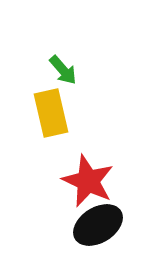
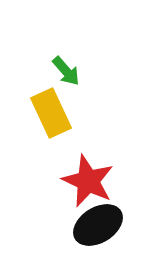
green arrow: moved 3 px right, 1 px down
yellow rectangle: rotated 12 degrees counterclockwise
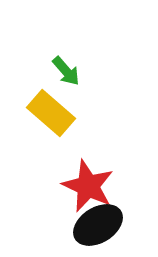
yellow rectangle: rotated 24 degrees counterclockwise
red star: moved 5 px down
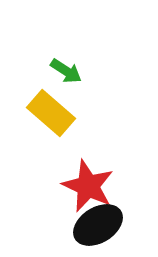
green arrow: rotated 16 degrees counterclockwise
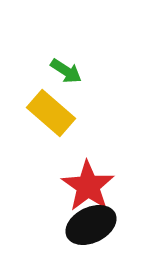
red star: rotated 10 degrees clockwise
black ellipse: moved 7 px left; rotated 6 degrees clockwise
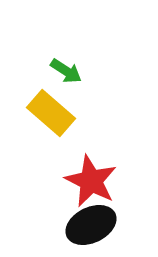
red star: moved 3 px right, 5 px up; rotated 8 degrees counterclockwise
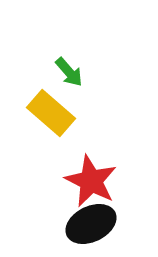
green arrow: moved 3 px right, 1 px down; rotated 16 degrees clockwise
black ellipse: moved 1 px up
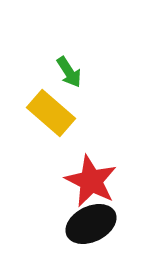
green arrow: rotated 8 degrees clockwise
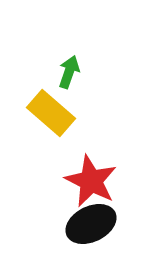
green arrow: rotated 128 degrees counterclockwise
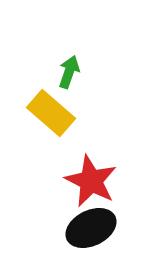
black ellipse: moved 4 px down
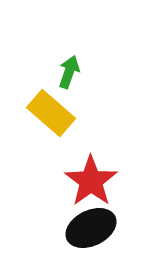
red star: rotated 10 degrees clockwise
